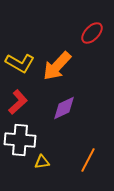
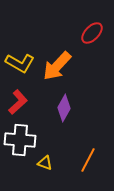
purple diamond: rotated 36 degrees counterclockwise
yellow triangle: moved 3 px right, 1 px down; rotated 28 degrees clockwise
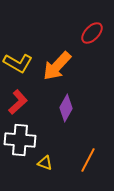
yellow L-shape: moved 2 px left
purple diamond: moved 2 px right
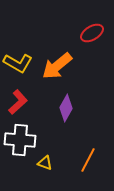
red ellipse: rotated 15 degrees clockwise
orange arrow: rotated 8 degrees clockwise
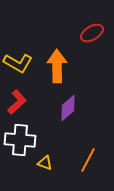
orange arrow: rotated 128 degrees clockwise
red L-shape: moved 1 px left
purple diamond: moved 2 px right; rotated 20 degrees clockwise
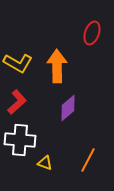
red ellipse: rotated 40 degrees counterclockwise
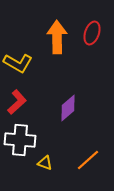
orange arrow: moved 29 px up
orange line: rotated 20 degrees clockwise
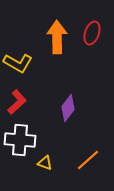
purple diamond: rotated 12 degrees counterclockwise
